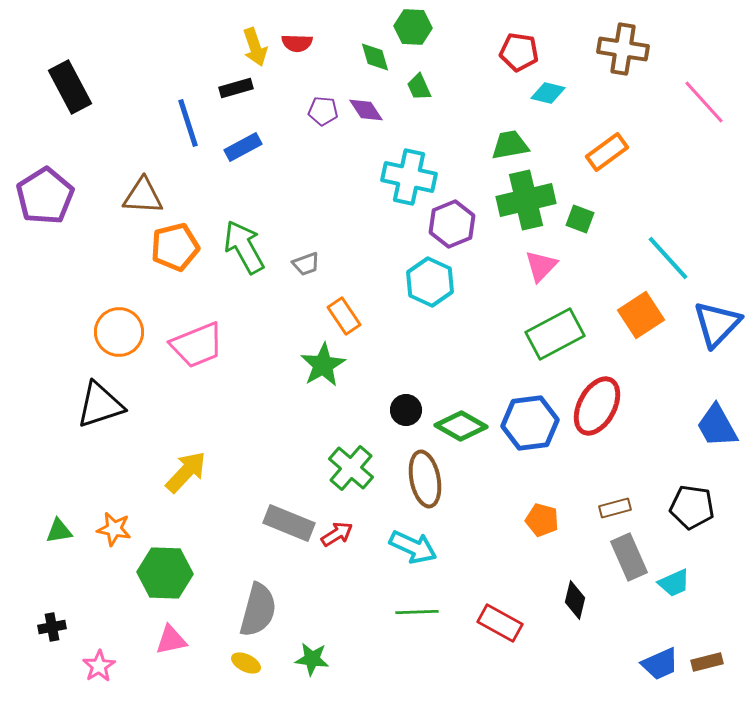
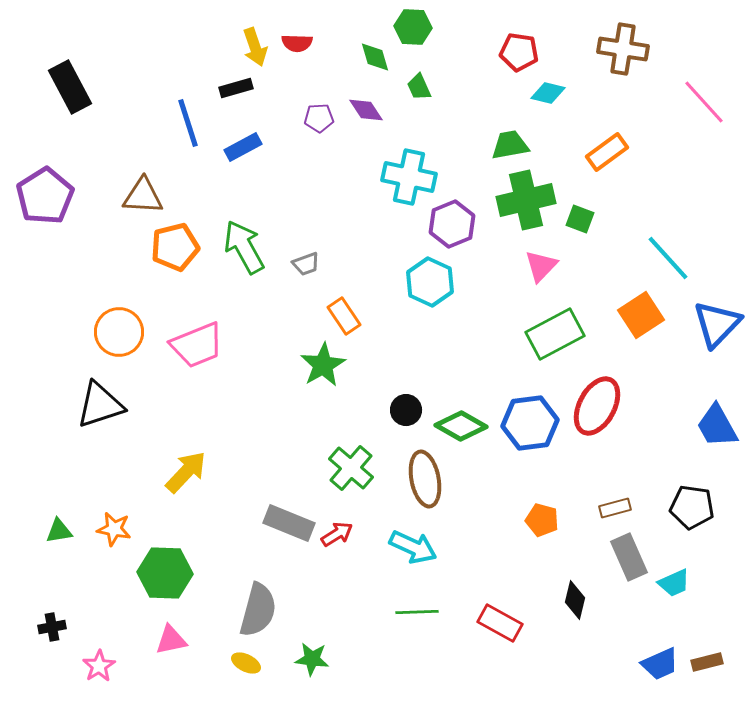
purple pentagon at (323, 111): moved 4 px left, 7 px down; rotated 8 degrees counterclockwise
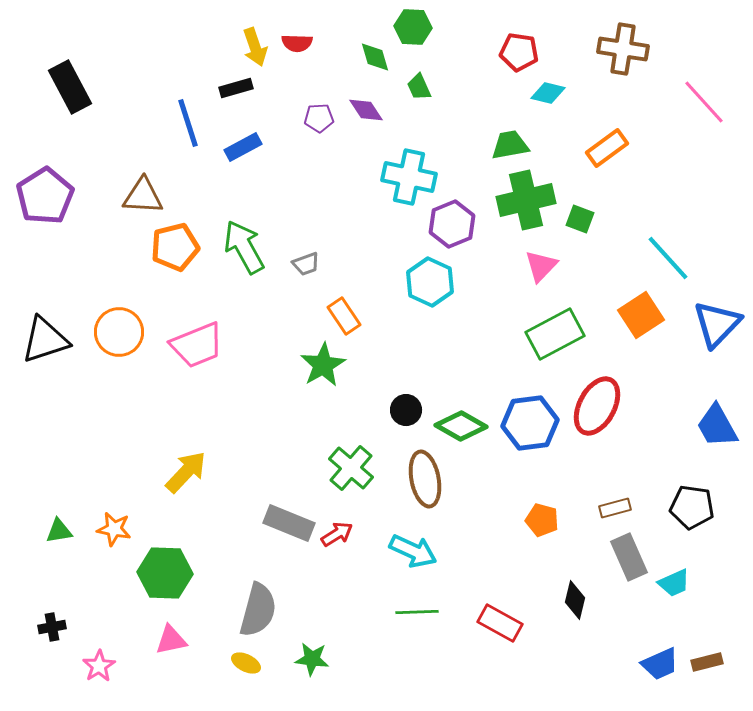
orange rectangle at (607, 152): moved 4 px up
black triangle at (100, 405): moved 55 px left, 65 px up
cyan arrow at (413, 547): moved 4 px down
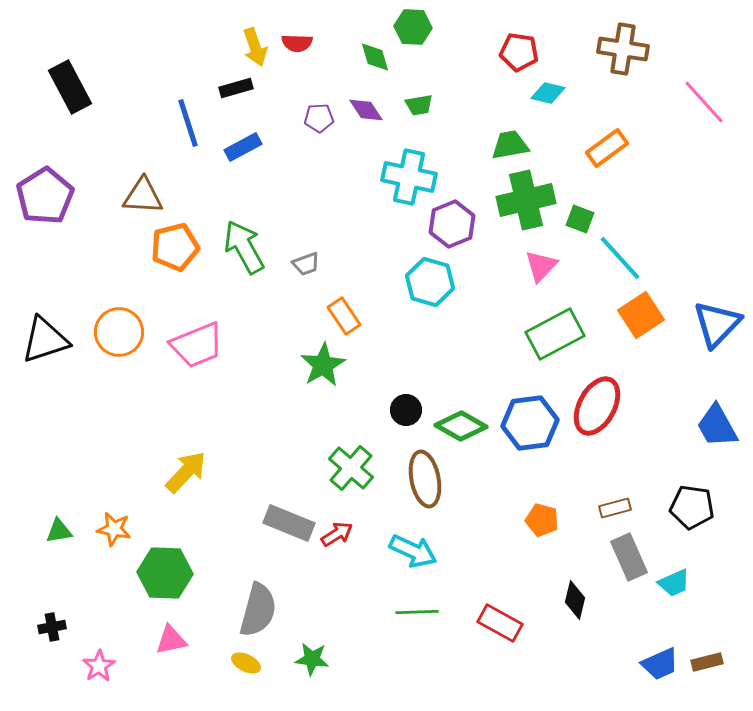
green trapezoid at (419, 87): moved 18 px down; rotated 76 degrees counterclockwise
cyan line at (668, 258): moved 48 px left
cyan hexagon at (430, 282): rotated 9 degrees counterclockwise
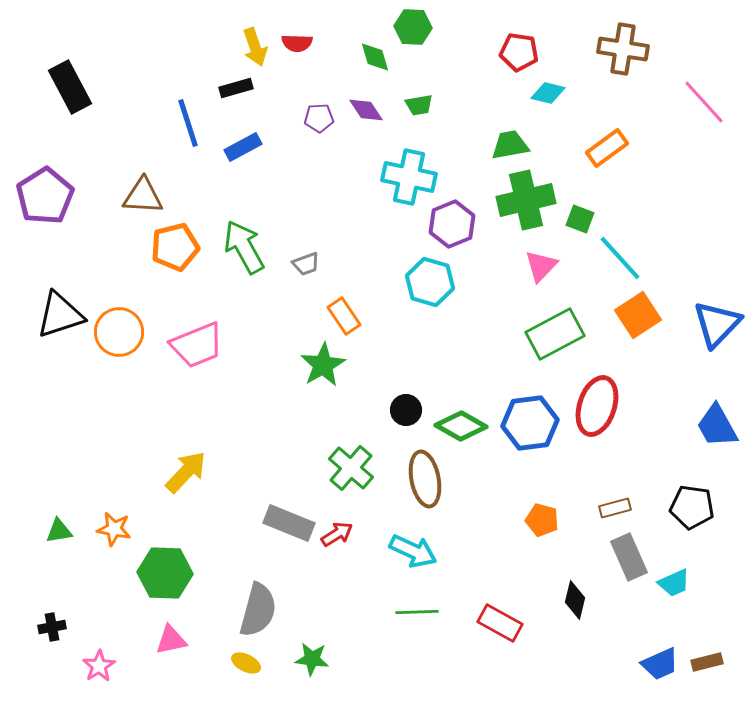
orange square at (641, 315): moved 3 px left
black triangle at (45, 340): moved 15 px right, 25 px up
red ellipse at (597, 406): rotated 10 degrees counterclockwise
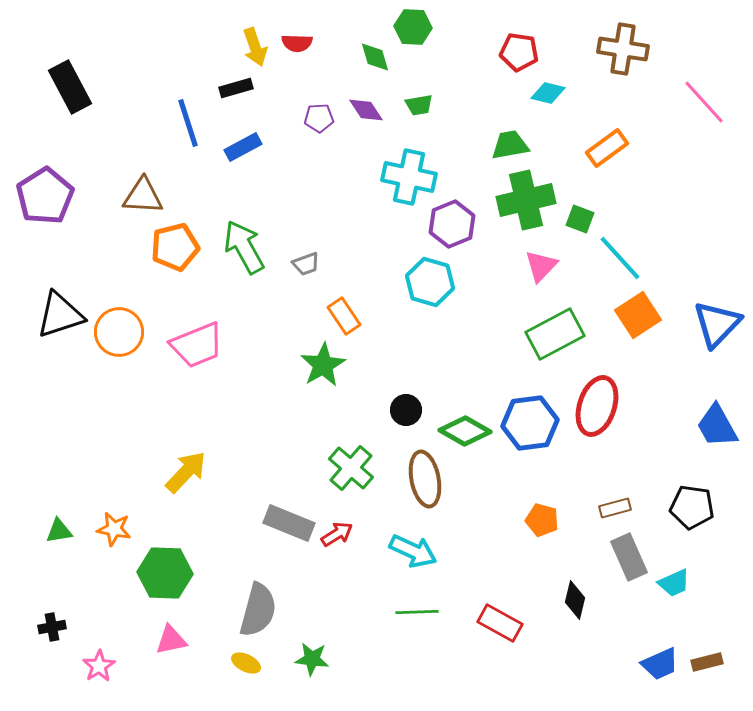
green diamond at (461, 426): moved 4 px right, 5 px down
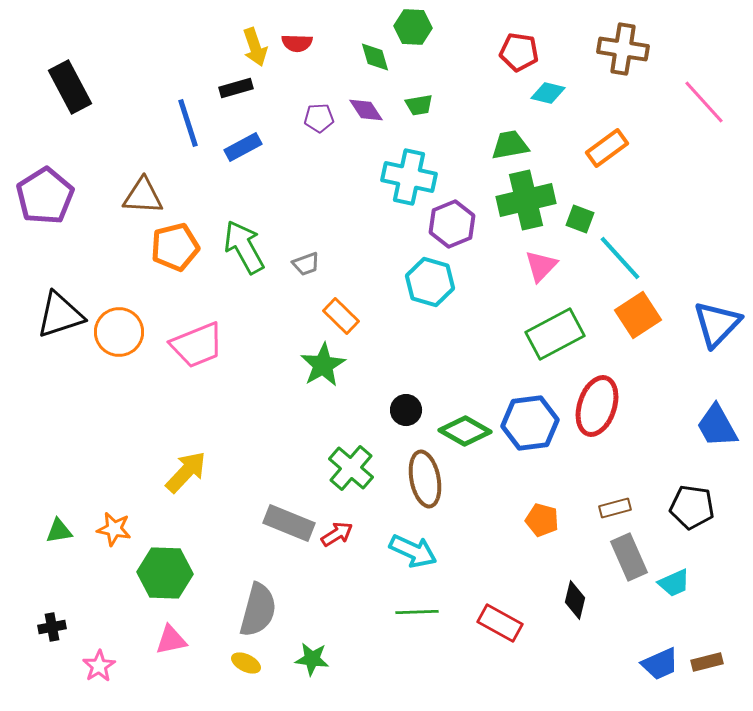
orange rectangle at (344, 316): moved 3 px left; rotated 12 degrees counterclockwise
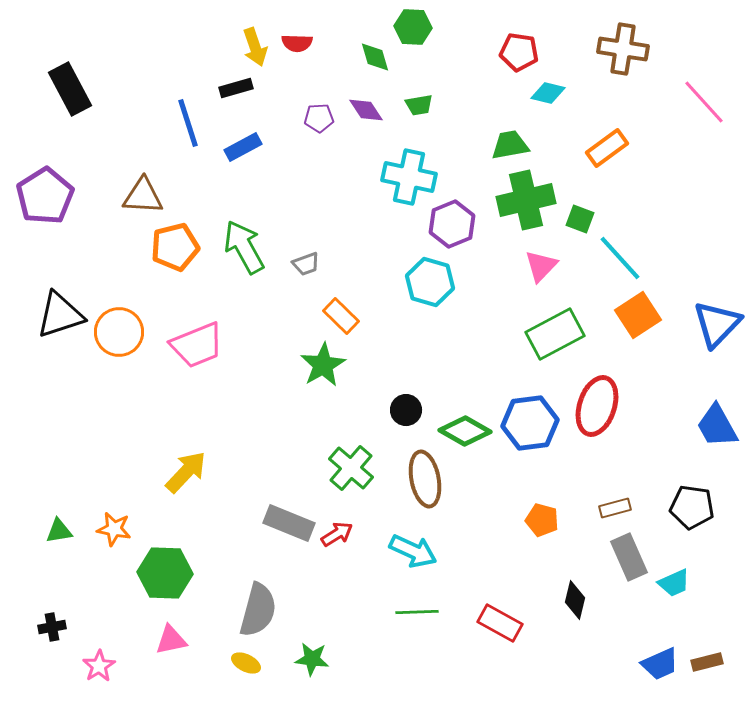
black rectangle at (70, 87): moved 2 px down
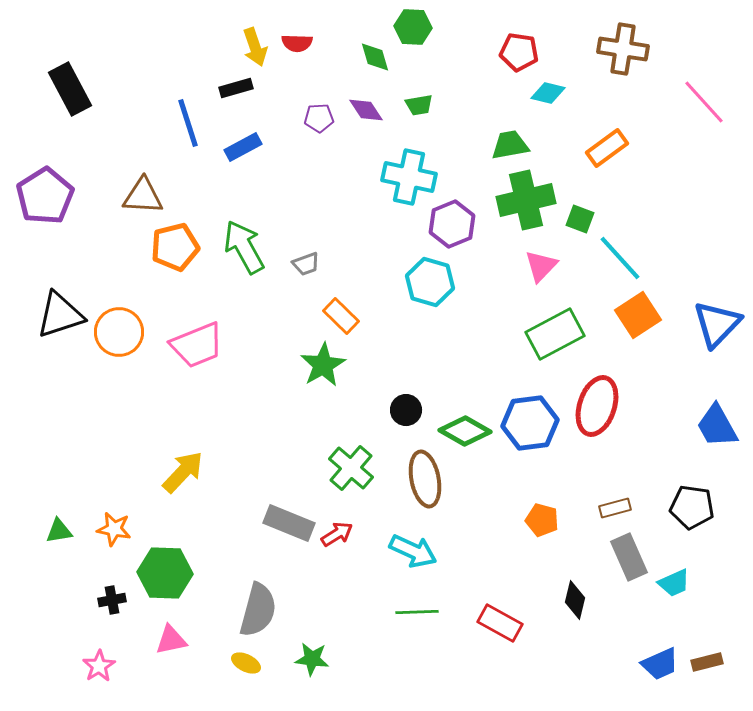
yellow arrow at (186, 472): moved 3 px left
black cross at (52, 627): moved 60 px right, 27 px up
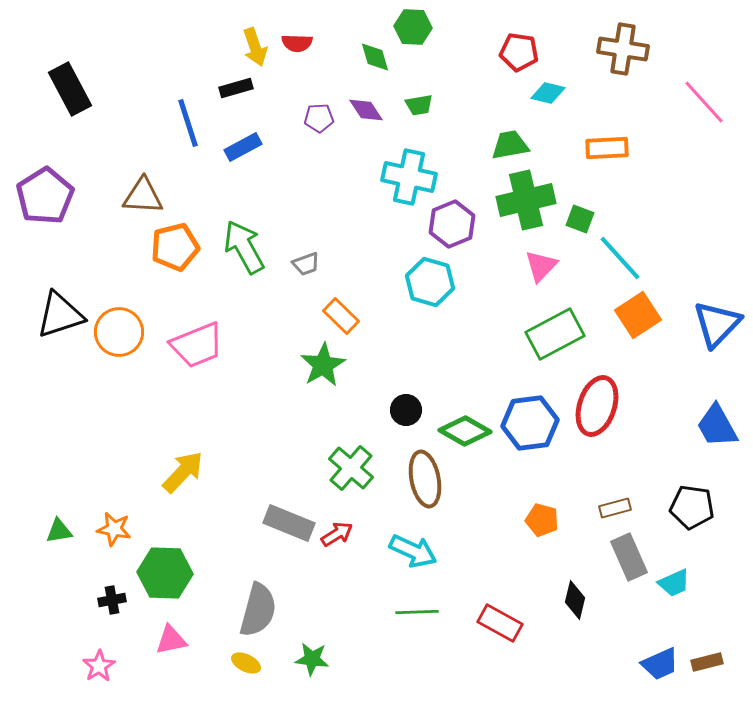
orange rectangle at (607, 148): rotated 33 degrees clockwise
